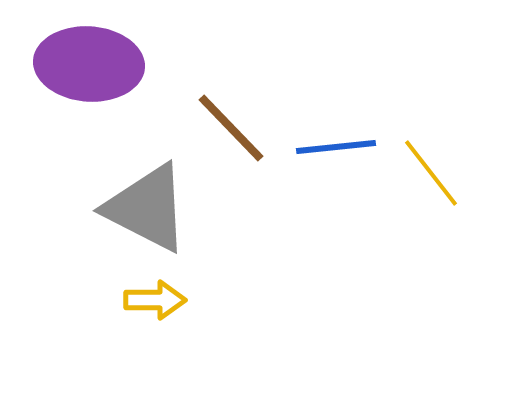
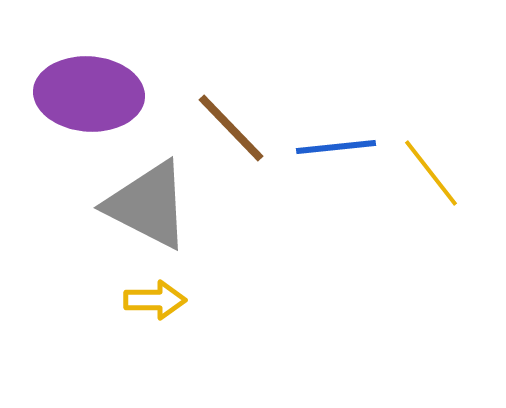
purple ellipse: moved 30 px down
gray triangle: moved 1 px right, 3 px up
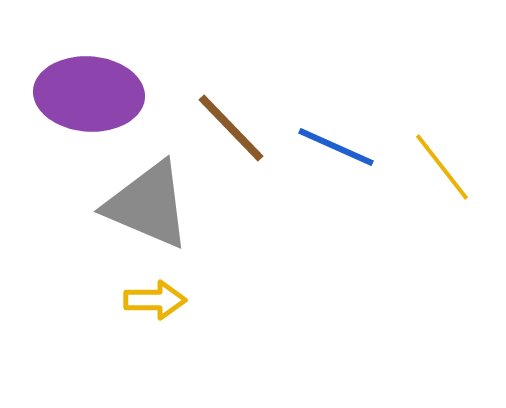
blue line: rotated 30 degrees clockwise
yellow line: moved 11 px right, 6 px up
gray triangle: rotated 4 degrees counterclockwise
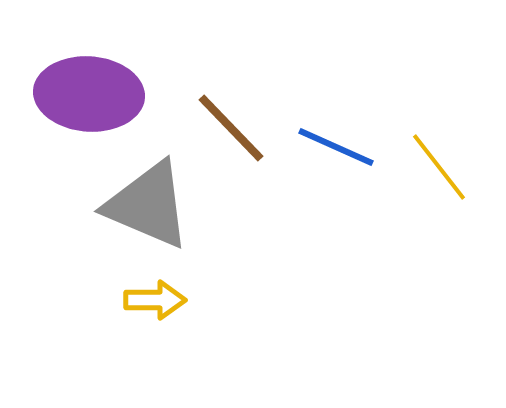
yellow line: moved 3 px left
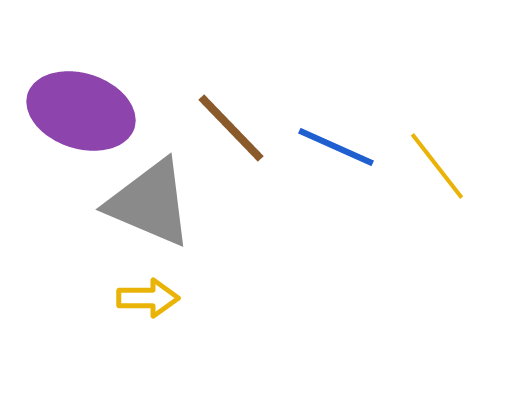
purple ellipse: moved 8 px left, 17 px down; rotated 14 degrees clockwise
yellow line: moved 2 px left, 1 px up
gray triangle: moved 2 px right, 2 px up
yellow arrow: moved 7 px left, 2 px up
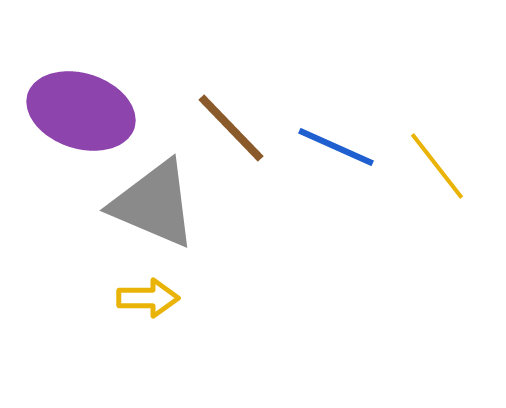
gray triangle: moved 4 px right, 1 px down
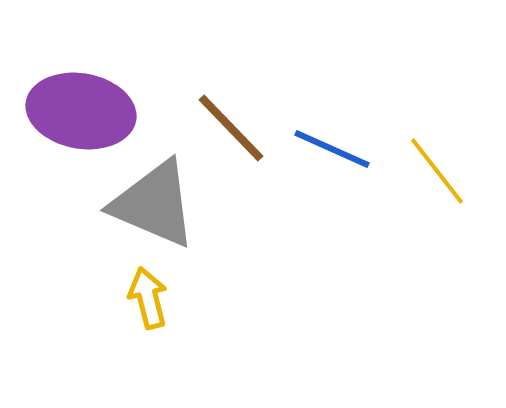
purple ellipse: rotated 8 degrees counterclockwise
blue line: moved 4 px left, 2 px down
yellow line: moved 5 px down
yellow arrow: rotated 104 degrees counterclockwise
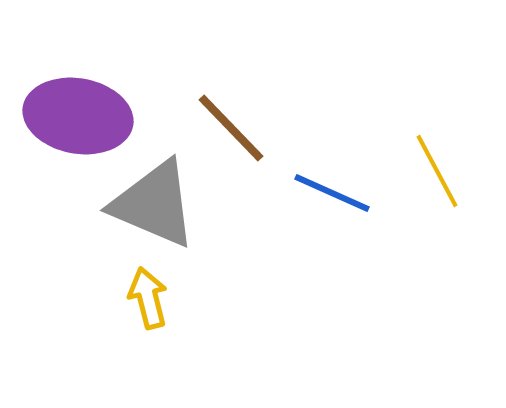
purple ellipse: moved 3 px left, 5 px down
blue line: moved 44 px down
yellow line: rotated 10 degrees clockwise
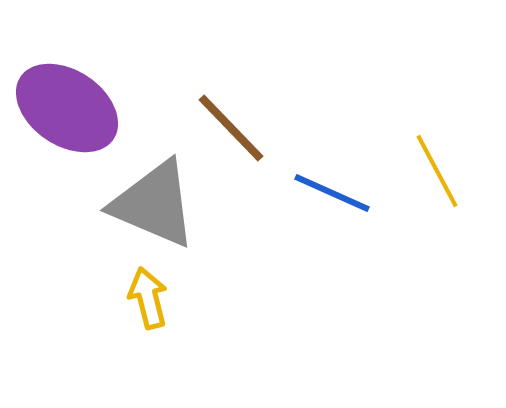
purple ellipse: moved 11 px left, 8 px up; rotated 24 degrees clockwise
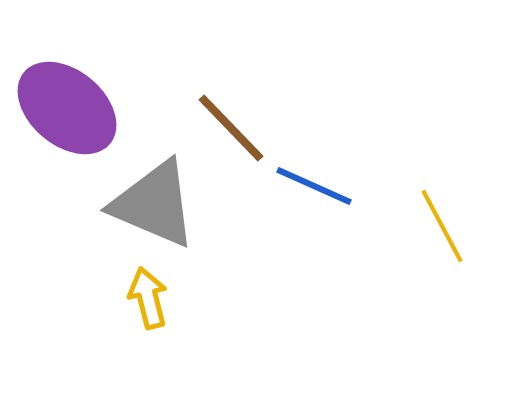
purple ellipse: rotated 6 degrees clockwise
yellow line: moved 5 px right, 55 px down
blue line: moved 18 px left, 7 px up
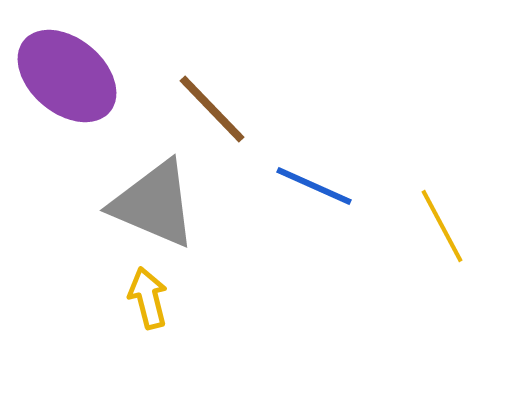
purple ellipse: moved 32 px up
brown line: moved 19 px left, 19 px up
